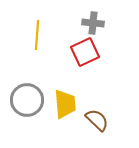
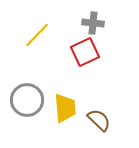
yellow line: rotated 40 degrees clockwise
yellow trapezoid: moved 4 px down
brown semicircle: moved 2 px right
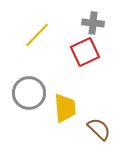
gray circle: moved 2 px right, 7 px up
brown semicircle: moved 9 px down
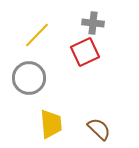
gray circle: moved 15 px up
yellow trapezoid: moved 14 px left, 16 px down
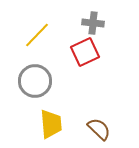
gray circle: moved 6 px right, 3 px down
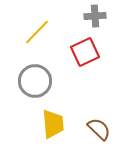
gray cross: moved 2 px right, 7 px up; rotated 10 degrees counterclockwise
yellow line: moved 3 px up
yellow trapezoid: moved 2 px right
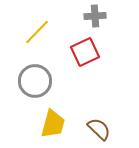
yellow trapezoid: rotated 20 degrees clockwise
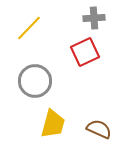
gray cross: moved 1 px left, 2 px down
yellow line: moved 8 px left, 4 px up
brown semicircle: rotated 20 degrees counterclockwise
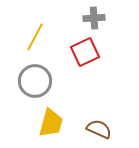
yellow line: moved 6 px right, 9 px down; rotated 16 degrees counterclockwise
yellow trapezoid: moved 2 px left, 1 px up
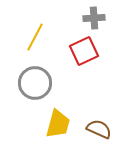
red square: moved 1 px left, 1 px up
gray circle: moved 2 px down
yellow trapezoid: moved 7 px right, 1 px down
